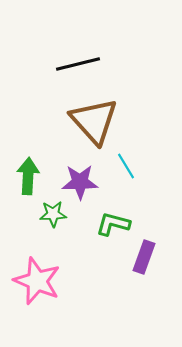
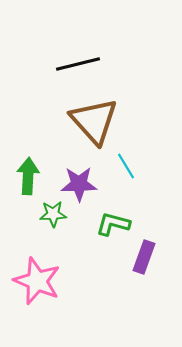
purple star: moved 1 px left, 2 px down
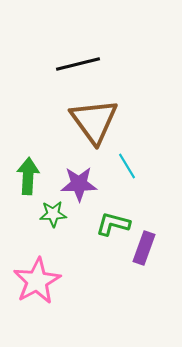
brown triangle: rotated 6 degrees clockwise
cyan line: moved 1 px right
purple rectangle: moved 9 px up
pink star: rotated 21 degrees clockwise
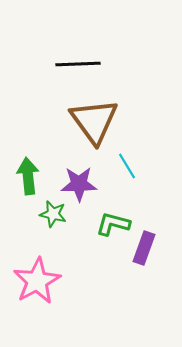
black line: rotated 12 degrees clockwise
green arrow: rotated 9 degrees counterclockwise
green star: rotated 16 degrees clockwise
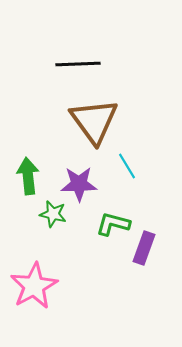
pink star: moved 3 px left, 5 px down
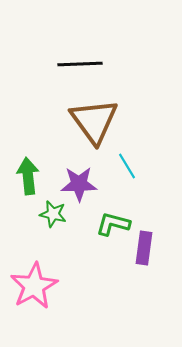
black line: moved 2 px right
purple rectangle: rotated 12 degrees counterclockwise
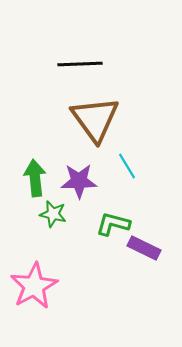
brown triangle: moved 1 px right, 2 px up
green arrow: moved 7 px right, 2 px down
purple star: moved 3 px up
purple rectangle: rotated 72 degrees counterclockwise
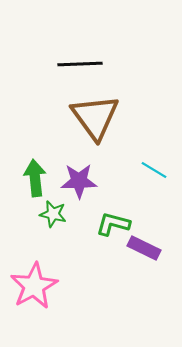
brown triangle: moved 2 px up
cyan line: moved 27 px right, 4 px down; rotated 28 degrees counterclockwise
